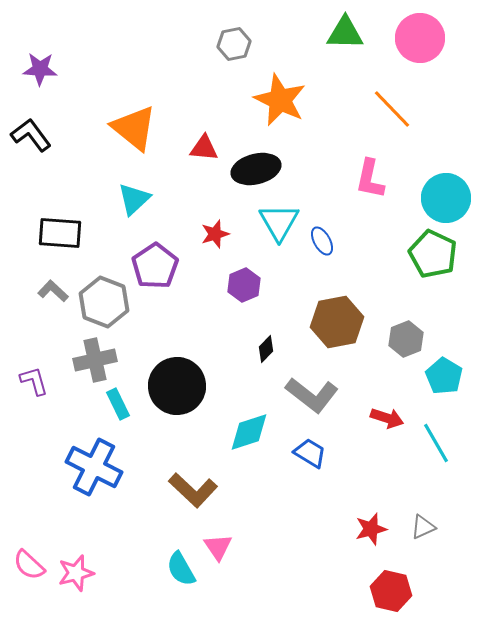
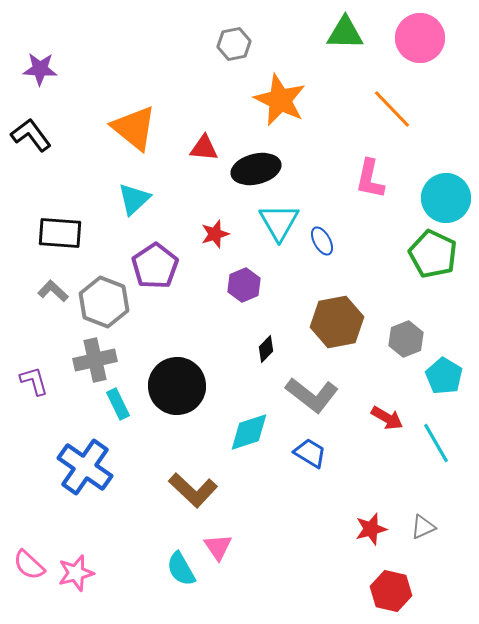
red arrow at (387, 418): rotated 12 degrees clockwise
blue cross at (94, 467): moved 9 px left; rotated 8 degrees clockwise
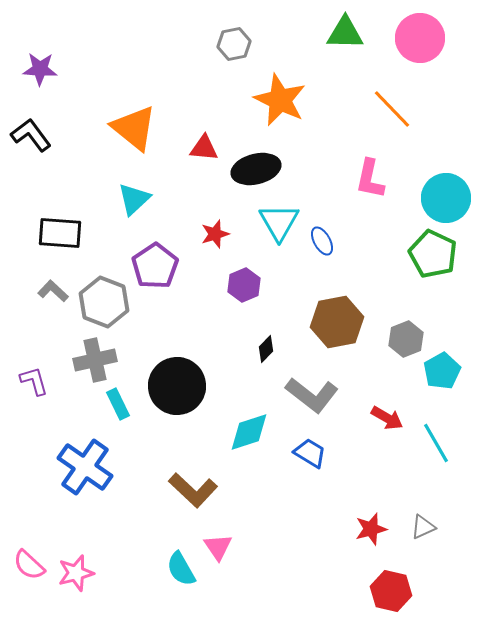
cyan pentagon at (444, 376): moved 2 px left, 5 px up; rotated 12 degrees clockwise
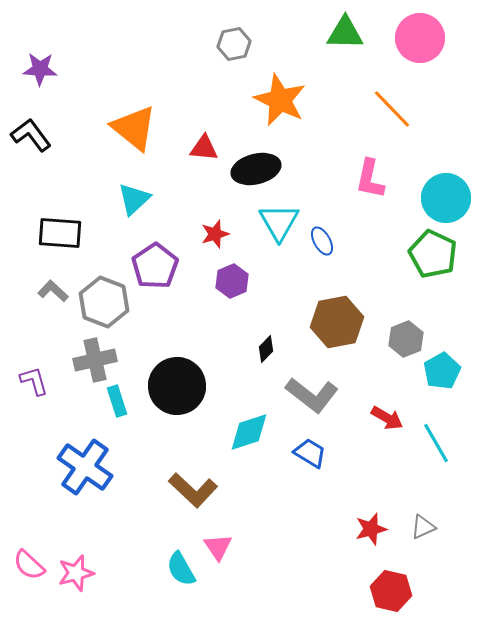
purple hexagon at (244, 285): moved 12 px left, 4 px up
cyan rectangle at (118, 404): moved 1 px left, 3 px up; rotated 8 degrees clockwise
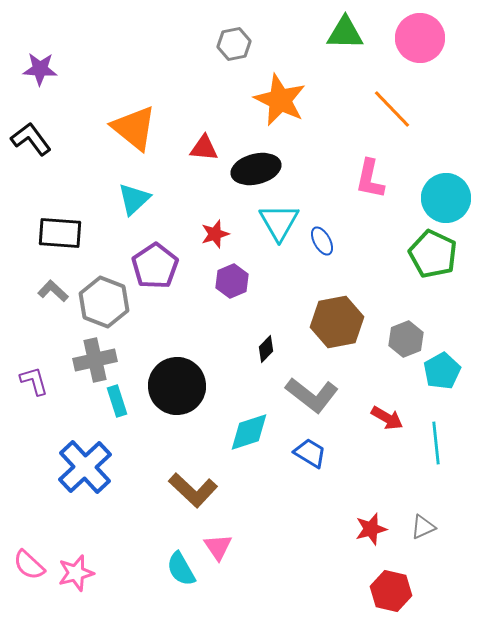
black L-shape at (31, 135): moved 4 px down
cyan line at (436, 443): rotated 24 degrees clockwise
blue cross at (85, 467): rotated 12 degrees clockwise
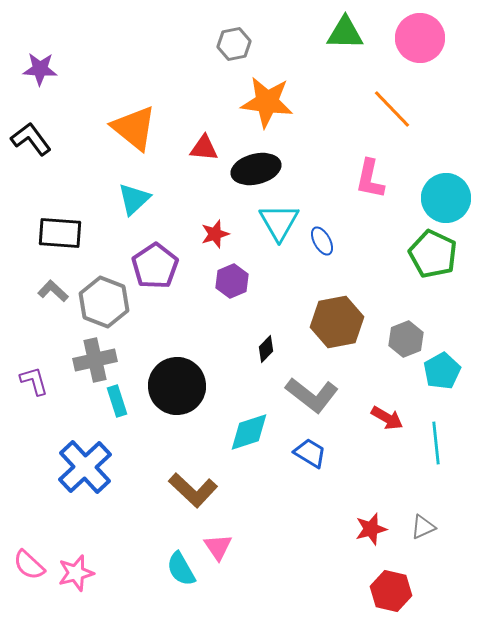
orange star at (280, 100): moved 13 px left, 2 px down; rotated 18 degrees counterclockwise
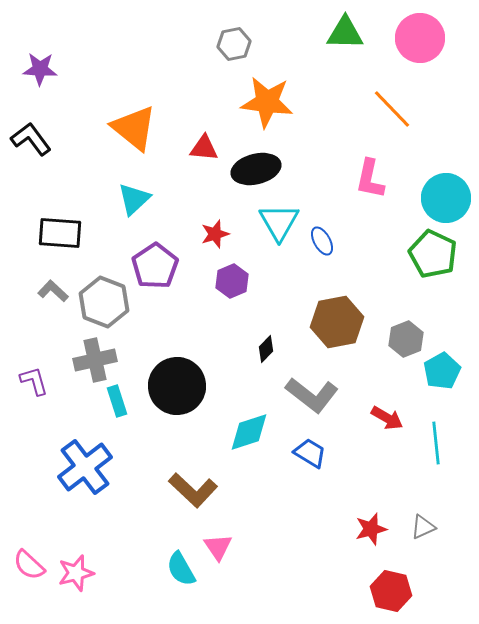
blue cross at (85, 467): rotated 6 degrees clockwise
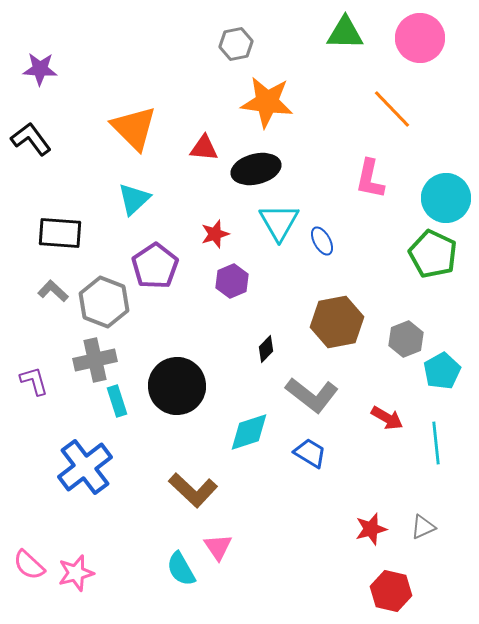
gray hexagon at (234, 44): moved 2 px right
orange triangle at (134, 128): rotated 6 degrees clockwise
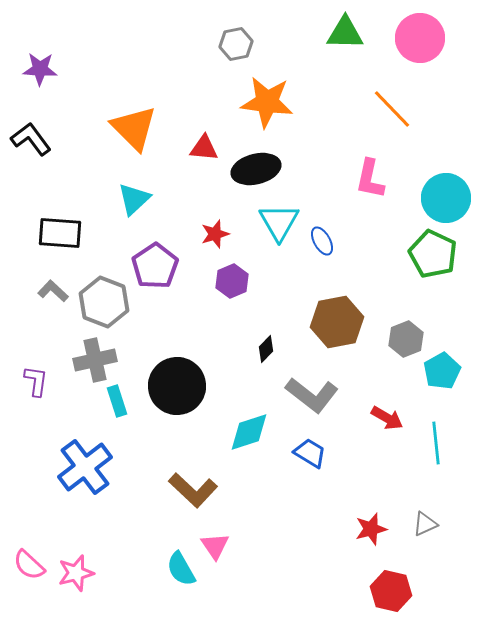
purple L-shape at (34, 381): moved 2 px right; rotated 24 degrees clockwise
gray triangle at (423, 527): moved 2 px right, 3 px up
pink triangle at (218, 547): moved 3 px left, 1 px up
